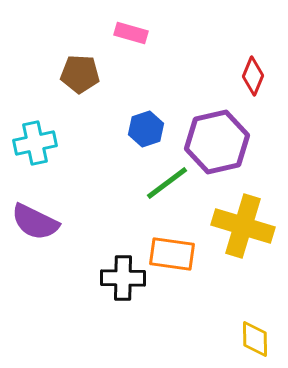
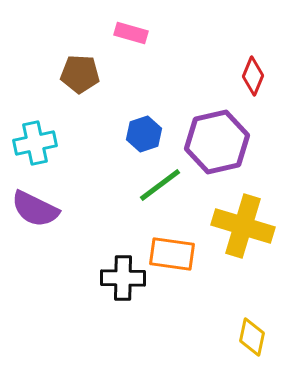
blue hexagon: moved 2 px left, 5 px down
green line: moved 7 px left, 2 px down
purple semicircle: moved 13 px up
yellow diamond: moved 3 px left, 2 px up; rotated 12 degrees clockwise
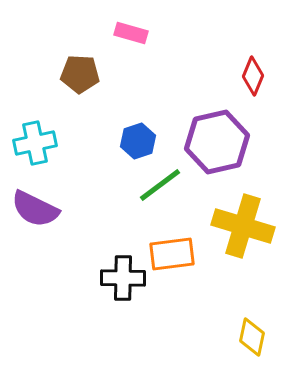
blue hexagon: moved 6 px left, 7 px down
orange rectangle: rotated 15 degrees counterclockwise
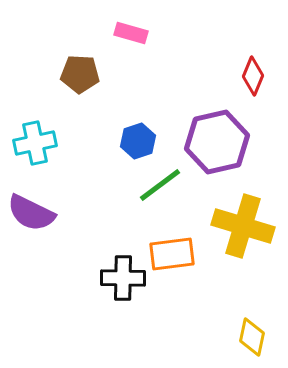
purple semicircle: moved 4 px left, 4 px down
